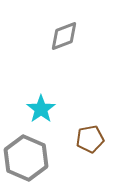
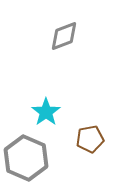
cyan star: moved 5 px right, 3 px down
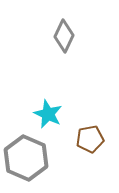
gray diamond: rotated 44 degrees counterclockwise
cyan star: moved 2 px right, 2 px down; rotated 12 degrees counterclockwise
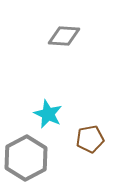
gray diamond: rotated 68 degrees clockwise
gray hexagon: rotated 9 degrees clockwise
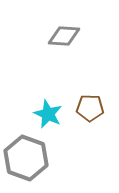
brown pentagon: moved 31 px up; rotated 12 degrees clockwise
gray hexagon: rotated 12 degrees counterclockwise
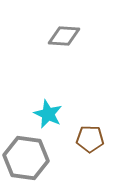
brown pentagon: moved 31 px down
gray hexagon: rotated 12 degrees counterclockwise
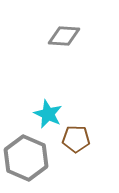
brown pentagon: moved 14 px left
gray hexagon: rotated 15 degrees clockwise
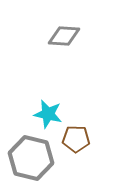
cyan star: rotated 12 degrees counterclockwise
gray hexagon: moved 5 px right; rotated 9 degrees counterclockwise
